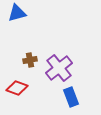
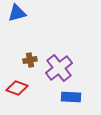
blue rectangle: rotated 66 degrees counterclockwise
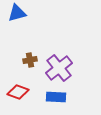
red diamond: moved 1 px right, 4 px down
blue rectangle: moved 15 px left
